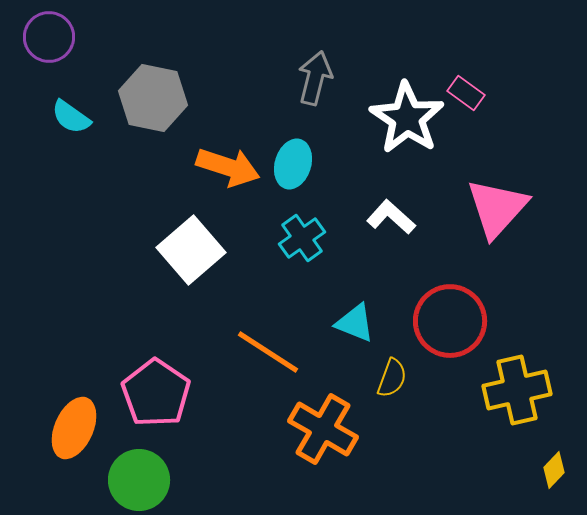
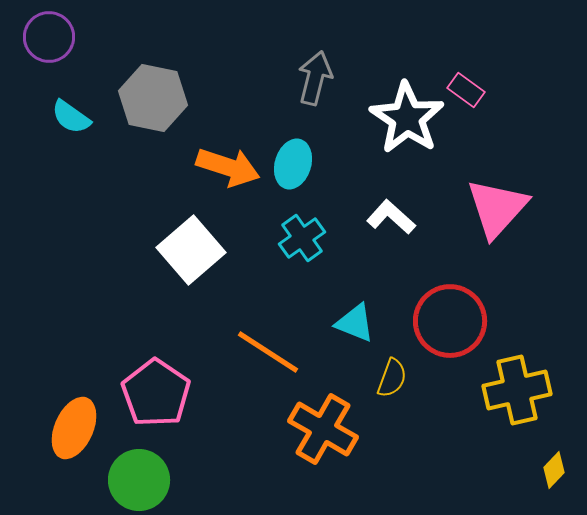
pink rectangle: moved 3 px up
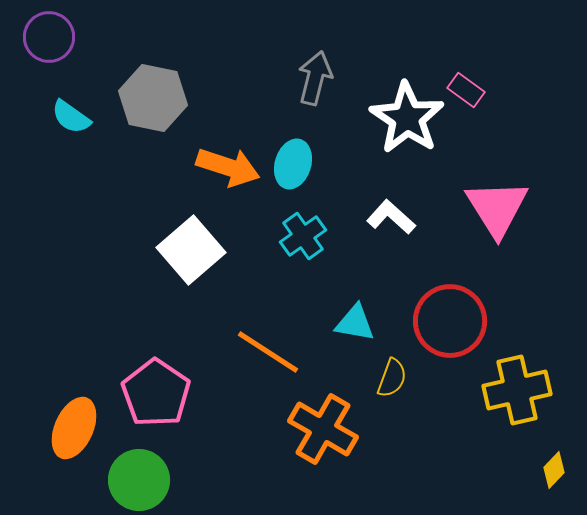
pink triangle: rotated 14 degrees counterclockwise
cyan cross: moved 1 px right, 2 px up
cyan triangle: rotated 12 degrees counterclockwise
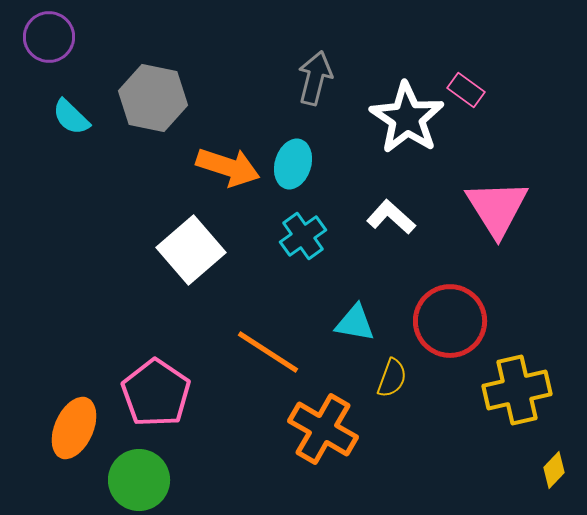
cyan semicircle: rotated 9 degrees clockwise
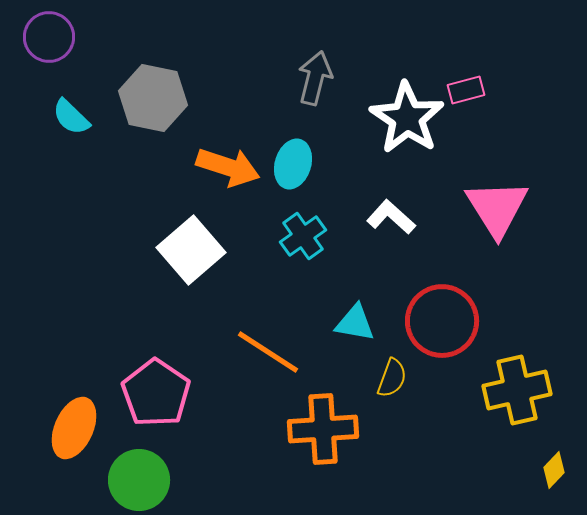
pink rectangle: rotated 51 degrees counterclockwise
red circle: moved 8 px left
orange cross: rotated 34 degrees counterclockwise
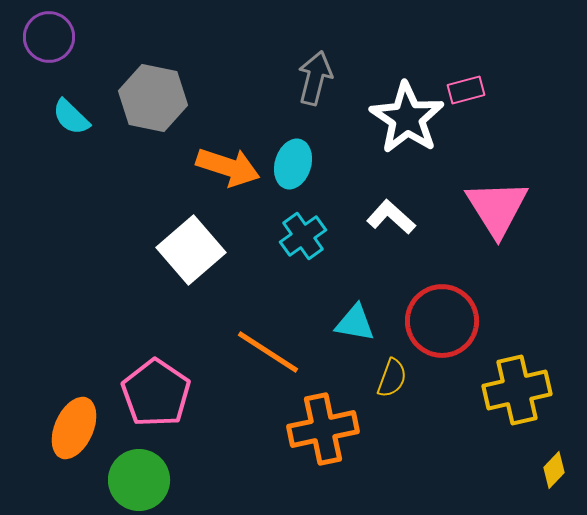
orange cross: rotated 8 degrees counterclockwise
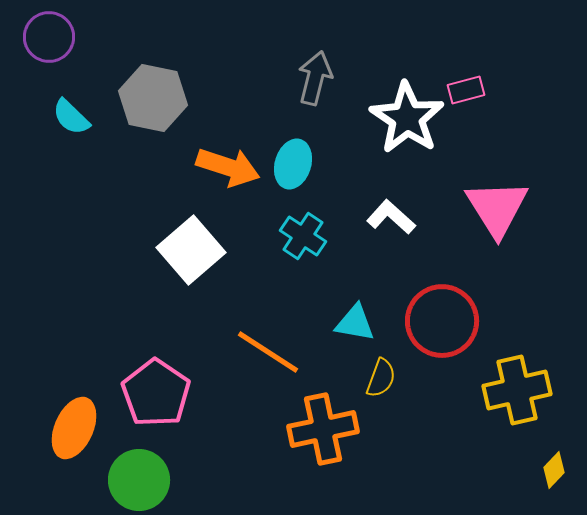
cyan cross: rotated 21 degrees counterclockwise
yellow semicircle: moved 11 px left
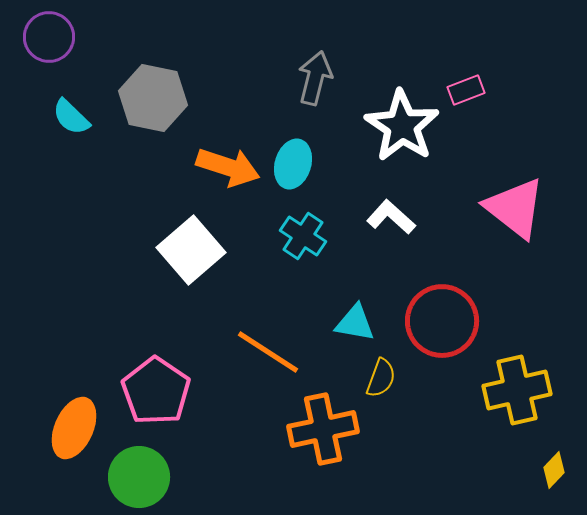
pink rectangle: rotated 6 degrees counterclockwise
white star: moved 5 px left, 8 px down
pink triangle: moved 18 px right; rotated 20 degrees counterclockwise
pink pentagon: moved 2 px up
green circle: moved 3 px up
